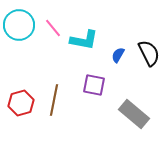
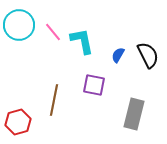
pink line: moved 4 px down
cyan L-shape: moved 2 px left, 1 px down; rotated 112 degrees counterclockwise
black semicircle: moved 1 px left, 2 px down
red hexagon: moved 3 px left, 19 px down
gray rectangle: rotated 64 degrees clockwise
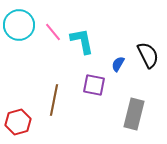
blue semicircle: moved 9 px down
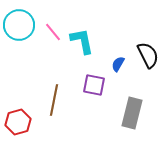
gray rectangle: moved 2 px left, 1 px up
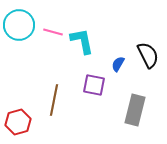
pink line: rotated 36 degrees counterclockwise
gray rectangle: moved 3 px right, 3 px up
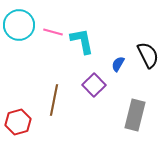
purple square: rotated 35 degrees clockwise
gray rectangle: moved 5 px down
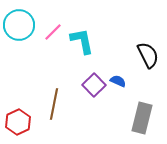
pink line: rotated 60 degrees counterclockwise
blue semicircle: moved 17 px down; rotated 84 degrees clockwise
brown line: moved 4 px down
gray rectangle: moved 7 px right, 3 px down
red hexagon: rotated 10 degrees counterclockwise
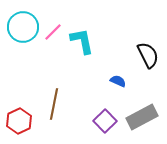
cyan circle: moved 4 px right, 2 px down
purple square: moved 11 px right, 36 px down
gray rectangle: moved 1 px up; rotated 48 degrees clockwise
red hexagon: moved 1 px right, 1 px up
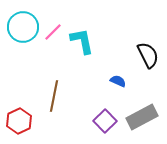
brown line: moved 8 px up
